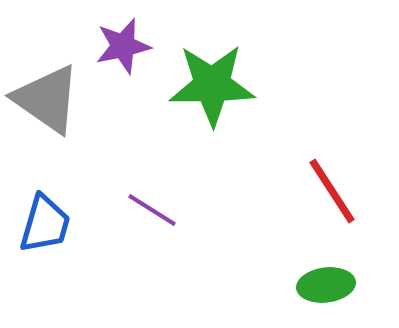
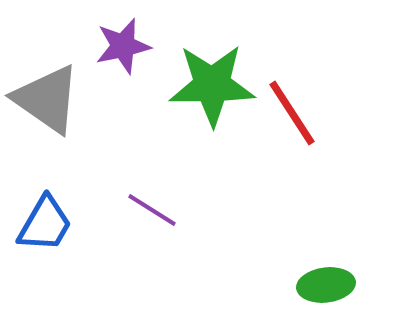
red line: moved 40 px left, 78 px up
blue trapezoid: rotated 14 degrees clockwise
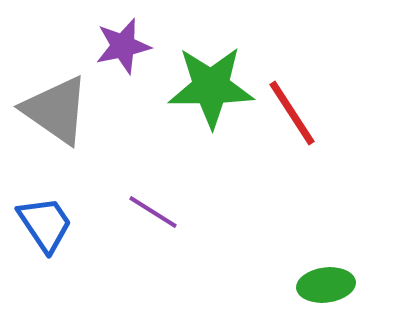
green star: moved 1 px left, 2 px down
gray triangle: moved 9 px right, 11 px down
purple line: moved 1 px right, 2 px down
blue trapezoid: rotated 64 degrees counterclockwise
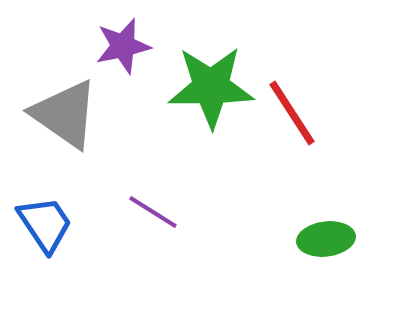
gray triangle: moved 9 px right, 4 px down
green ellipse: moved 46 px up
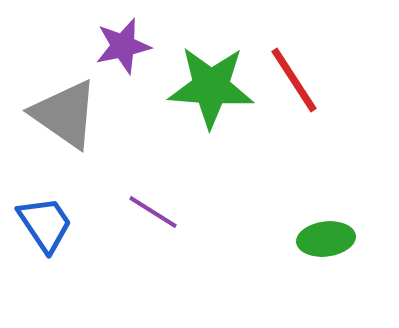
green star: rotated 4 degrees clockwise
red line: moved 2 px right, 33 px up
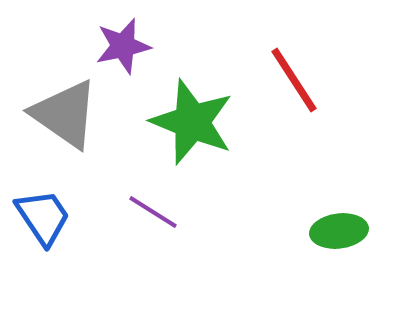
green star: moved 19 px left, 35 px down; rotated 18 degrees clockwise
blue trapezoid: moved 2 px left, 7 px up
green ellipse: moved 13 px right, 8 px up
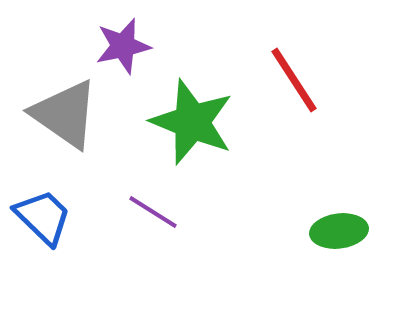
blue trapezoid: rotated 12 degrees counterclockwise
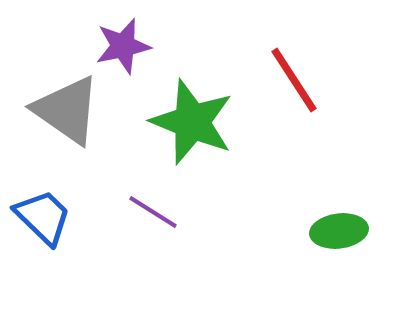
gray triangle: moved 2 px right, 4 px up
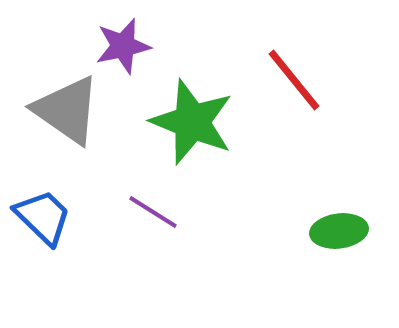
red line: rotated 6 degrees counterclockwise
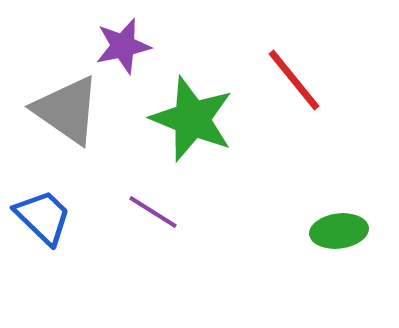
green star: moved 3 px up
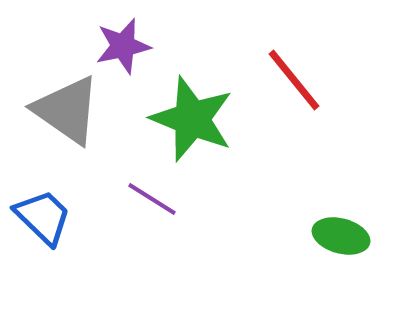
purple line: moved 1 px left, 13 px up
green ellipse: moved 2 px right, 5 px down; rotated 22 degrees clockwise
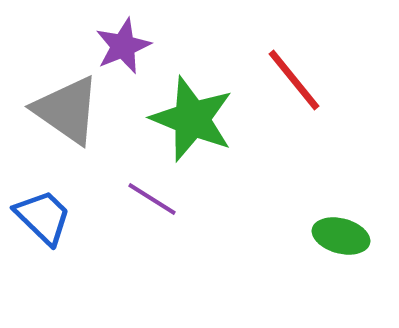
purple star: rotated 10 degrees counterclockwise
